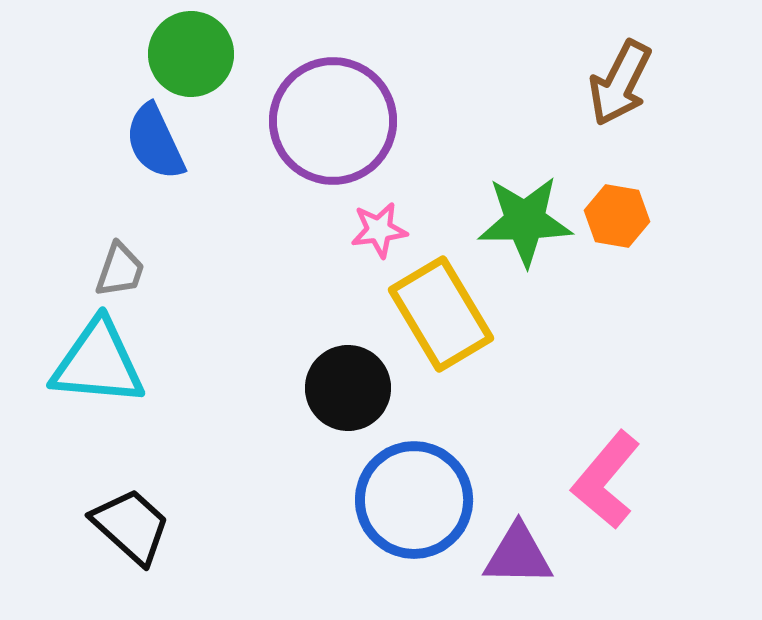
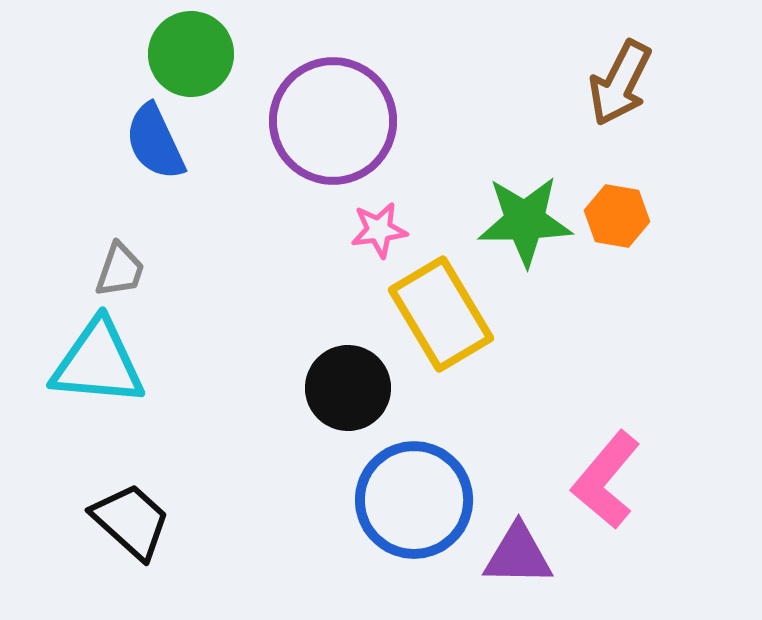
black trapezoid: moved 5 px up
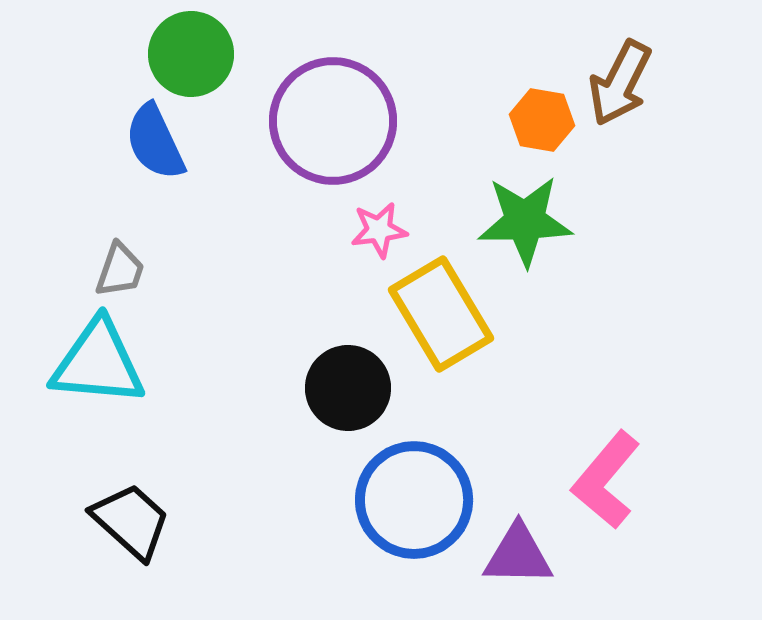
orange hexagon: moved 75 px left, 96 px up
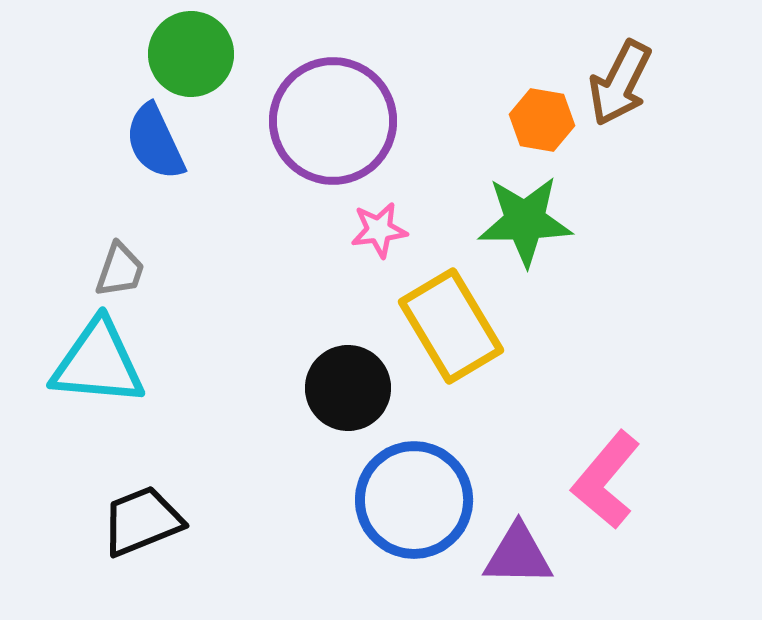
yellow rectangle: moved 10 px right, 12 px down
black trapezoid: moved 11 px right; rotated 64 degrees counterclockwise
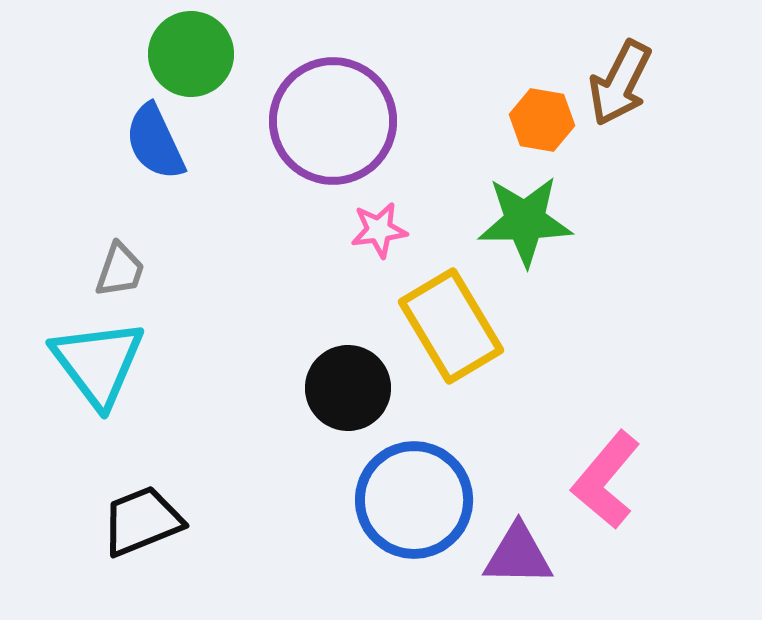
cyan triangle: rotated 48 degrees clockwise
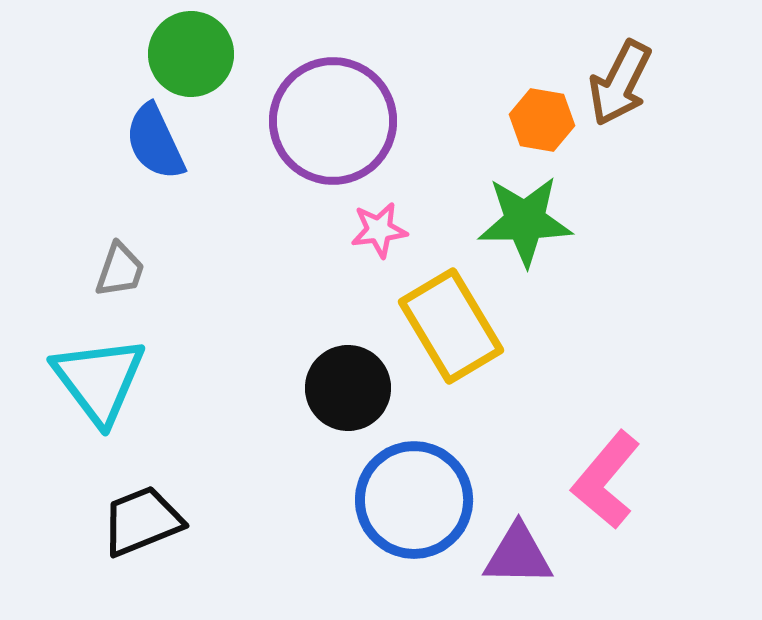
cyan triangle: moved 1 px right, 17 px down
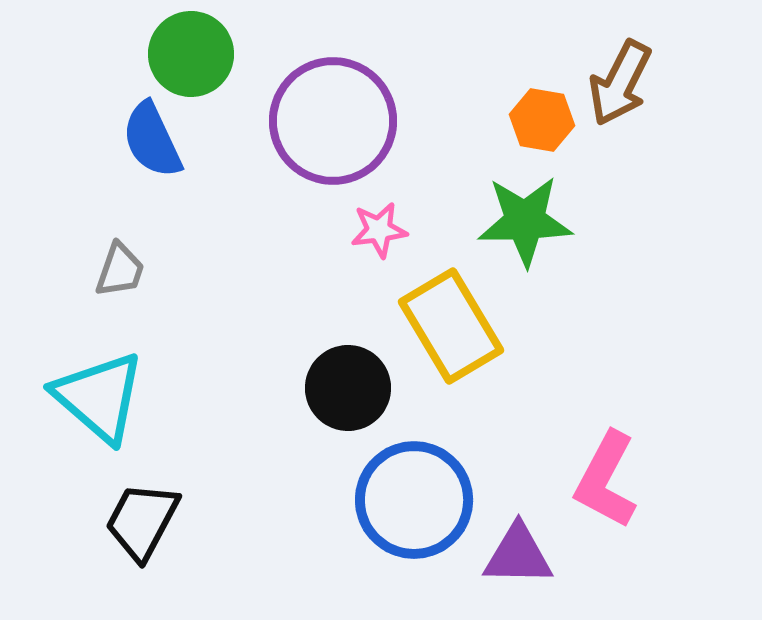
blue semicircle: moved 3 px left, 2 px up
cyan triangle: moved 17 px down; rotated 12 degrees counterclockwise
pink L-shape: rotated 12 degrees counterclockwise
black trapezoid: rotated 40 degrees counterclockwise
